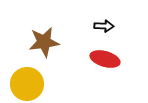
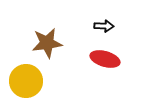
brown star: moved 3 px right, 1 px down
yellow circle: moved 1 px left, 3 px up
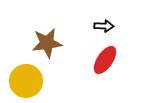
red ellipse: moved 1 px down; rotated 72 degrees counterclockwise
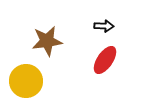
brown star: moved 2 px up
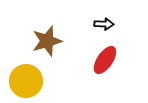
black arrow: moved 2 px up
brown star: rotated 8 degrees counterclockwise
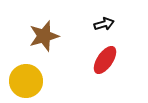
black arrow: rotated 18 degrees counterclockwise
brown star: moved 3 px left, 5 px up
